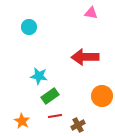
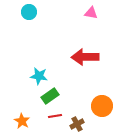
cyan circle: moved 15 px up
orange circle: moved 10 px down
brown cross: moved 1 px left, 1 px up
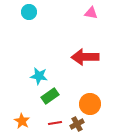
orange circle: moved 12 px left, 2 px up
red line: moved 7 px down
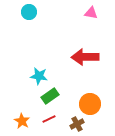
red line: moved 6 px left, 4 px up; rotated 16 degrees counterclockwise
